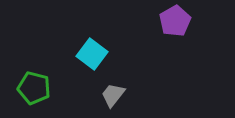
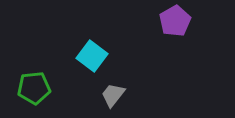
cyan square: moved 2 px down
green pentagon: rotated 20 degrees counterclockwise
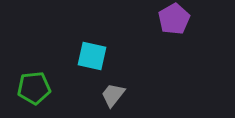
purple pentagon: moved 1 px left, 2 px up
cyan square: rotated 24 degrees counterclockwise
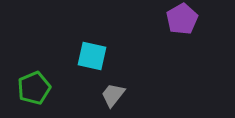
purple pentagon: moved 8 px right
green pentagon: rotated 16 degrees counterclockwise
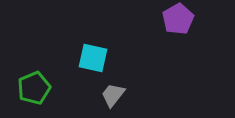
purple pentagon: moved 4 px left
cyan square: moved 1 px right, 2 px down
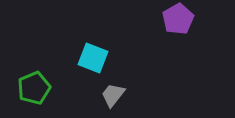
cyan square: rotated 8 degrees clockwise
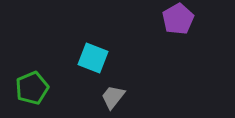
green pentagon: moved 2 px left
gray trapezoid: moved 2 px down
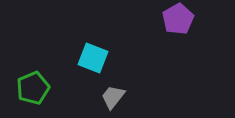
green pentagon: moved 1 px right
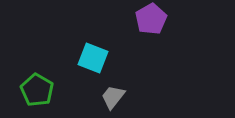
purple pentagon: moved 27 px left
green pentagon: moved 4 px right, 2 px down; rotated 20 degrees counterclockwise
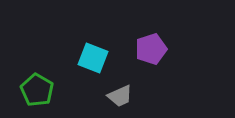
purple pentagon: moved 30 px down; rotated 12 degrees clockwise
gray trapezoid: moved 7 px right, 1 px up; rotated 152 degrees counterclockwise
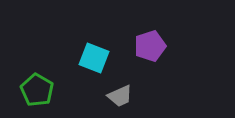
purple pentagon: moved 1 px left, 3 px up
cyan square: moved 1 px right
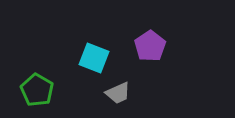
purple pentagon: rotated 16 degrees counterclockwise
gray trapezoid: moved 2 px left, 3 px up
